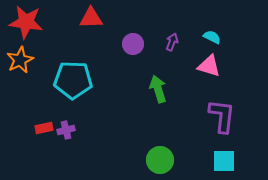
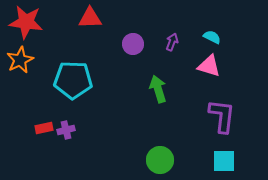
red triangle: moved 1 px left
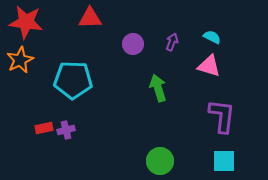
green arrow: moved 1 px up
green circle: moved 1 px down
